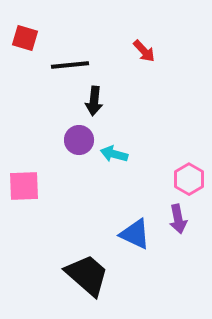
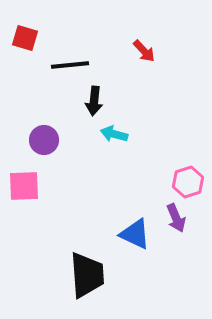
purple circle: moved 35 px left
cyan arrow: moved 20 px up
pink hexagon: moved 1 px left, 3 px down; rotated 12 degrees clockwise
purple arrow: moved 2 px left, 1 px up; rotated 12 degrees counterclockwise
black trapezoid: rotated 45 degrees clockwise
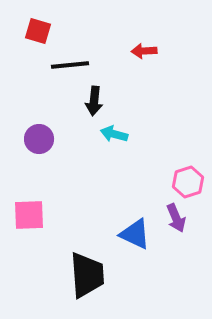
red square: moved 13 px right, 7 px up
red arrow: rotated 130 degrees clockwise
purple circle: moved 5 px left, 1 px up
pink square: moved 5 px right, 29 px down
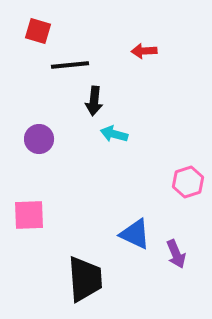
purple arrow: moved 36 px down
black trapezoid: moved 2 px left, 4 px down
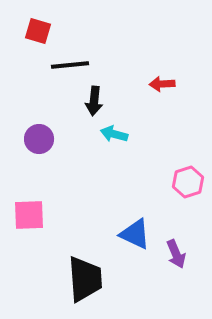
red arrow: moved 18 px right, 33 px down
